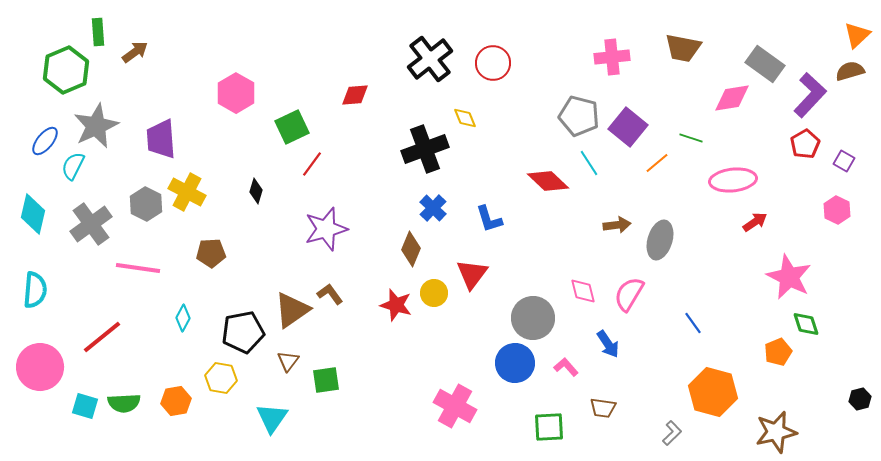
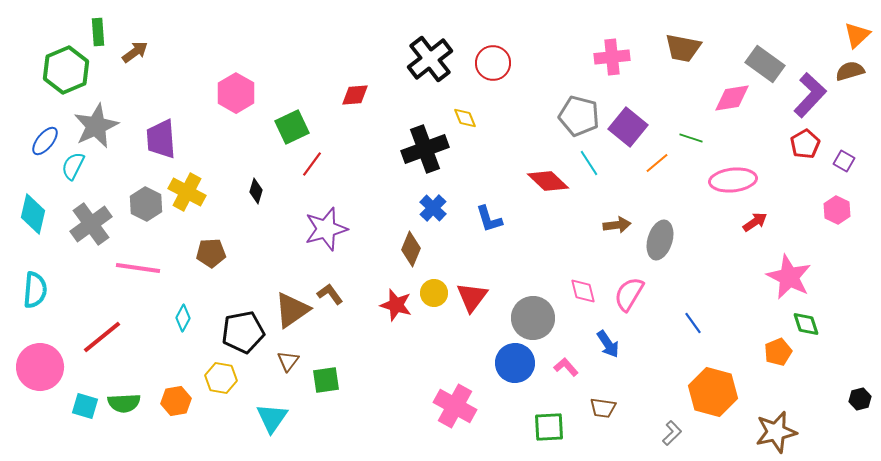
red triangle at (472, 274): moved 23 px down
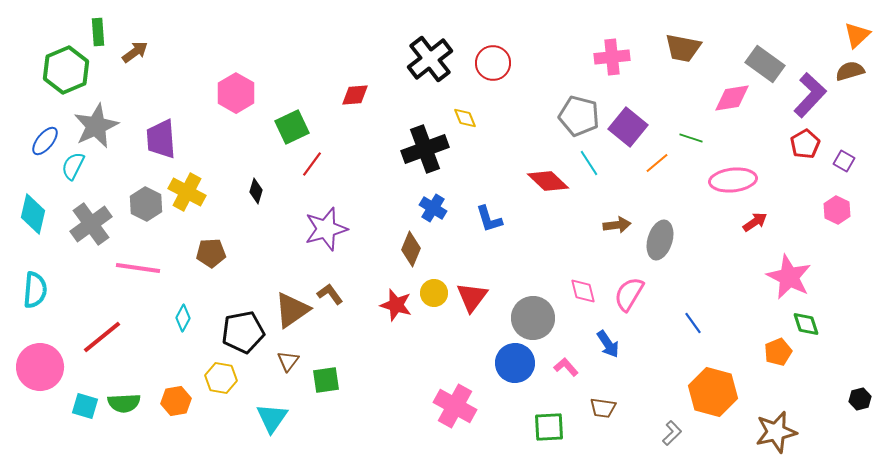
blue cross at (433, 208): rotated 12 degrees counterclockwise
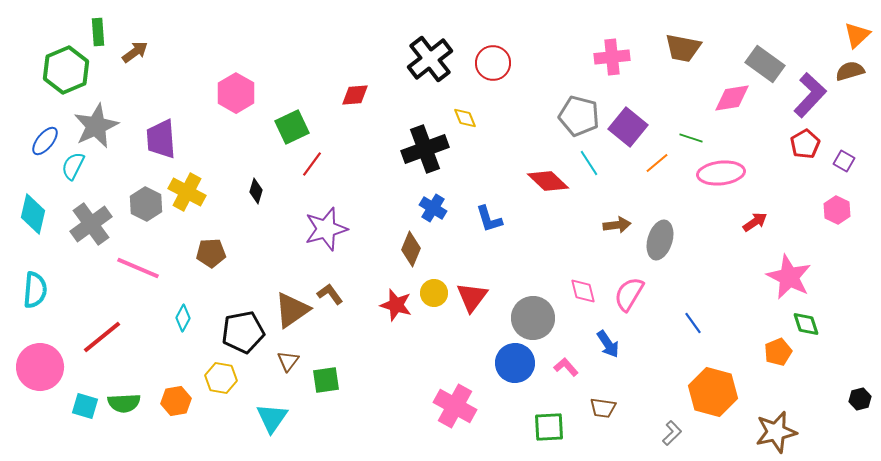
pink ellipse at (733, 180): moved 12 px left, 7 px up
pink line at (138, 268): rotated 15 degrees clockwise
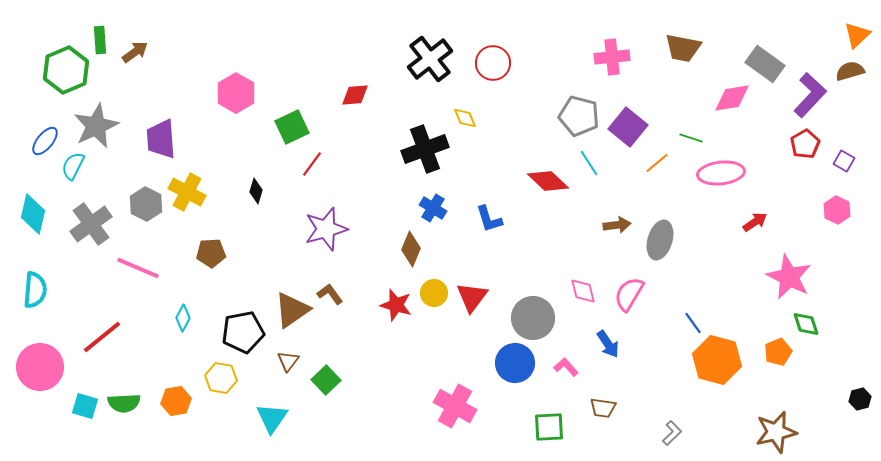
green rectangle at (98, 32): moved 2 px right, 8 px down
green square at (326, 380): rotated 36 degrees counterclockwise
orange hexagon at (713, 392): moved 4 px right, 32 px up
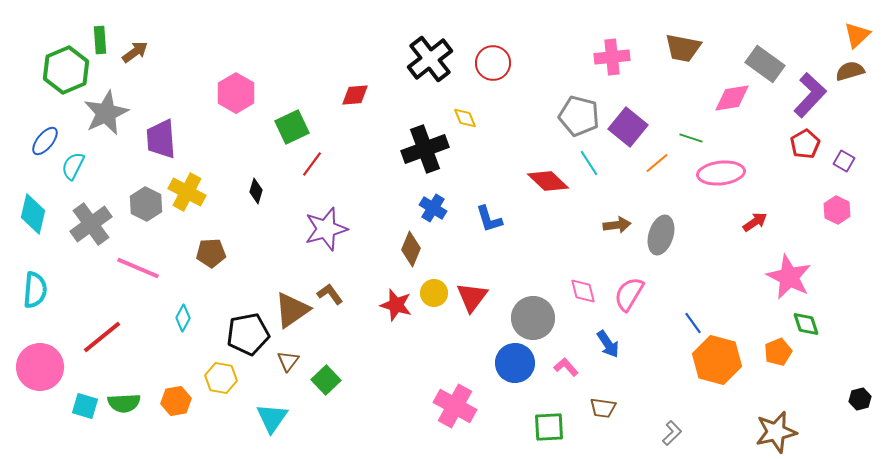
gray star at (96, 126): moved 10 px right, 13 px up
gray ellipse at (660, 240): moved 1 px right, 5 px up
black pentagon at (243, 332): moved 5 px right, 2 px down
